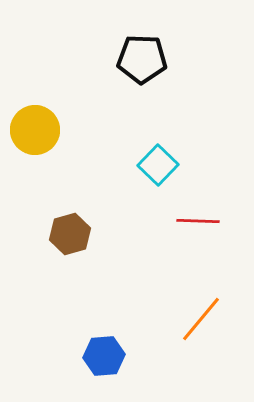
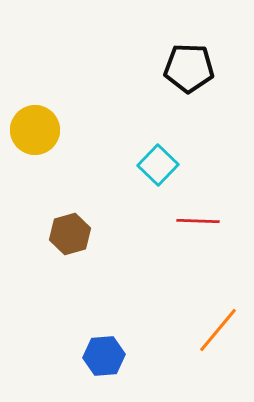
black pentagon: moved 47 px right, 9 px down
orange line: moved 17 px right, 11 px down
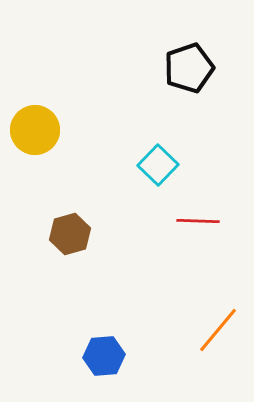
black pentagon: rotated 21 degrees counterclockwise
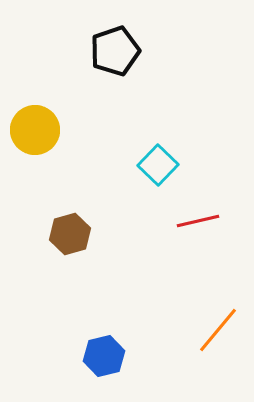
black pentagon: moved 74 px left, 17 px up
red line: rotated 15 degrees counterclockwise
blue hexagon: rotated 9 degrees counterclockwise
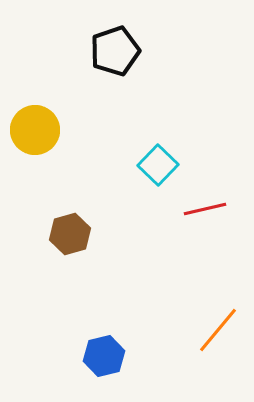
red line: moved 7 px right, 12 px up
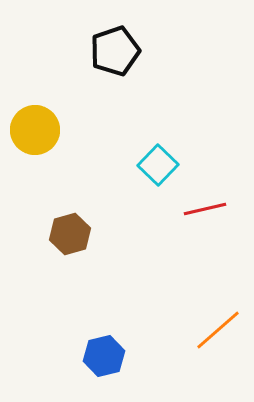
orange line: rotated 9 degrees clockwise
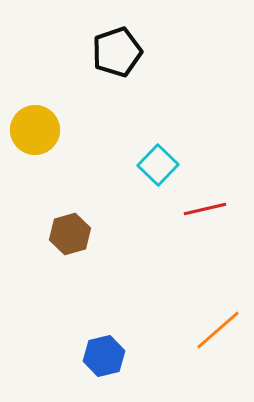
black pentagon: moved 2 px right, 1 px down
